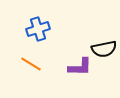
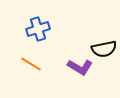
purple L-shape: rotated 30 degrees clockwise
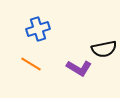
purple L-shape: moved 1 px left, 1 px down
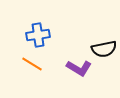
blue cross: moved 6 px down; rotated 10 degrees clockwise
orange line: moved 1 px right
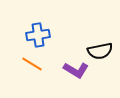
black semicircle: moved 4 px left, 2 px down
purple L-shape: moved 3 px left, 2 px down
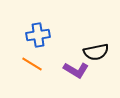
black semicircle: moved 4 px left, 1 px down
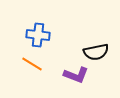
blue cross: rotated 15 degrees clockwise
purple L-shape: moved 5 px down; rotated 10 degrees counterclockwise
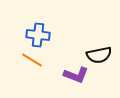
black semicircle: moved 3 px right, 3 px down
orange line: moved 4 px up
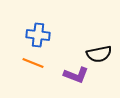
black semicircle: moved 1 px up
orange line: moved 1 px right, 3 px down; rotated 10 degrees counterclockwise
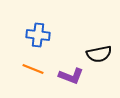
orange line: moved 6 px down
purple L-shape: moved 5 px left, 1 px down
